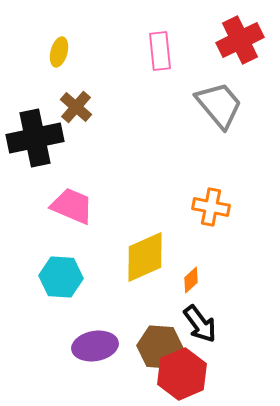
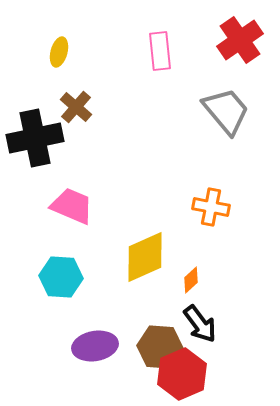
red cross: rotated 9 degrees counterclockwise
gray trapezoid: moved 7 px right, 6 px down
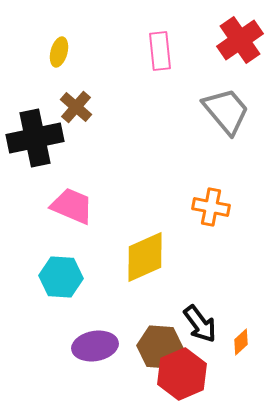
orange diamond: moved 50 px right, 62 px down
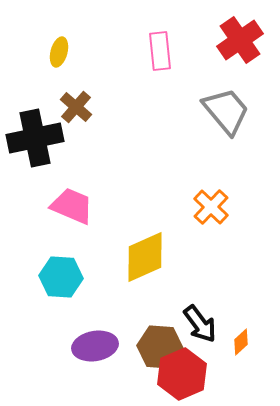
orange cross: rotated 33 degrees clockwise
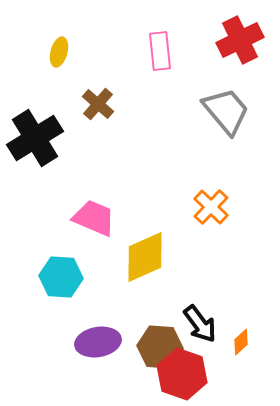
red cross: rotated 9 degrees clockwise
brown cross: moved 22 px right, 3 px up
black cross: rotated 20 degrees counterclockwise
pink trapezoid: moved 22 px right, 12 px down
purple ellipse: moved 3 px right, 4 px up
red hexagon: rotated 18 degrees counterclockwise
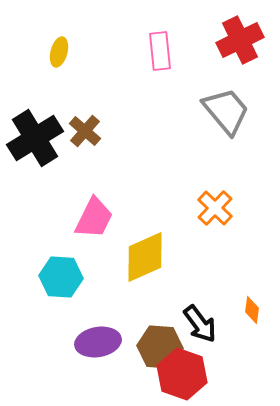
brown cross: moved 13 px left, 27 px down
orange cross: moved 4 px right, 1 px down
pink trapezoid: rotated 93 degrees clockwise
orange diamond: moved 11 px right, 32 px up; rotated 40 degrees counterclockwise
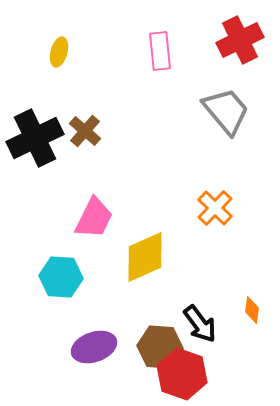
black cross: rotated 6 degrees clockwise
purple ellipse: moved 4 px left, 5 px down; rotated 9 degrees counterclockwise
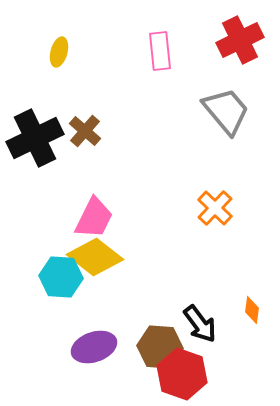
yellow diamond: moved 50 px left; rotated 62 degrees clockwise
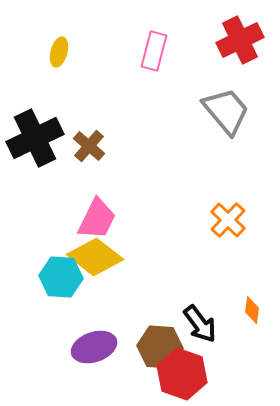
pink rectangle: moved 6 px left; rotated 21 degrees clockwise
brown cross: moved 4 px right, 15 px down
orange cross: moved 13 px right, 12 px down
pink trapezoid: moved 3 px right, 1 px down
